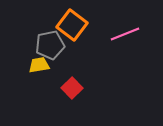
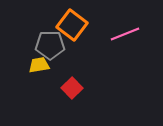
gray pentagon: rotated 12 degrees clockwise
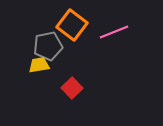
pink line: moved 11 px left, 2 px up
gray pentagon: moved 2 px left, 1 px down; rotated 12 degrees counterclockwise
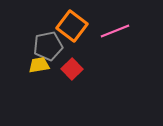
orange square: moved 1 px down
pink line: moved 1 px right, 1 px up
red square: moved 19 px up
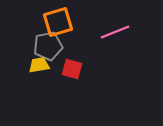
orange square: moved 14 px left, 4 px up; rotated 36 degrees clockwise
pink line: moved 1 px down
red square: rotated 30 degrees counterclockwise
